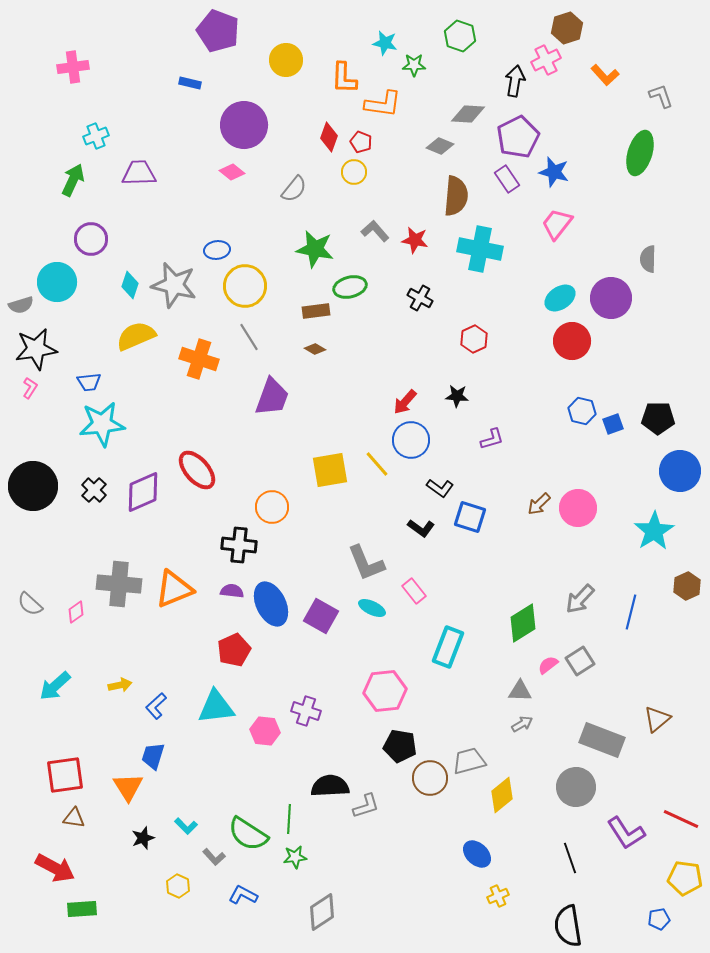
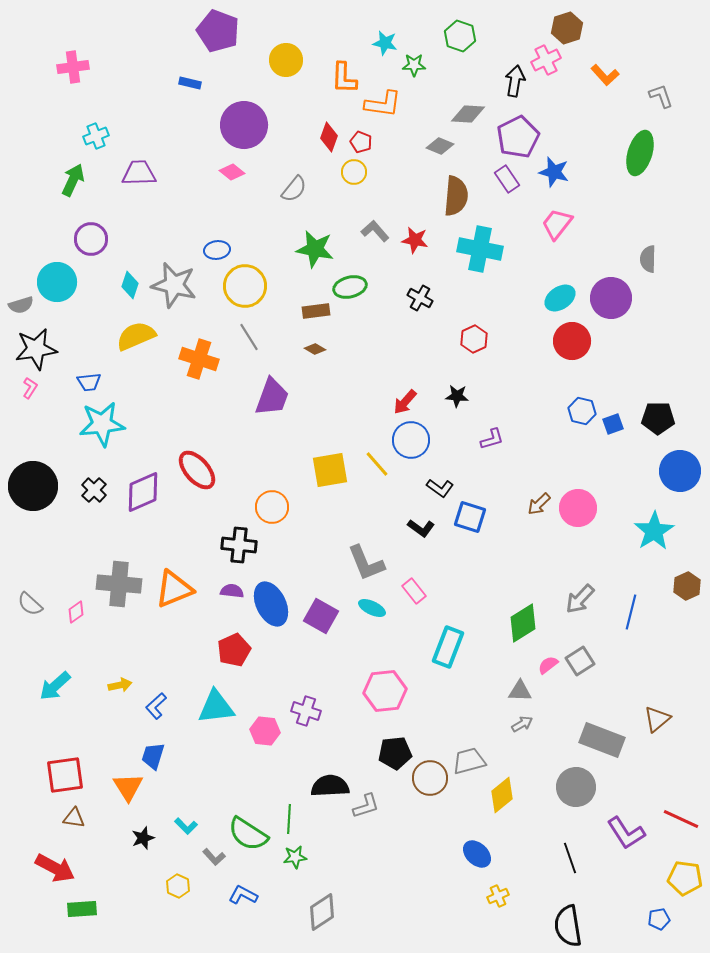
black pentagon at (400, 746): moved 5 px left, 7 px down; rotated 16 degrees counterclockwise
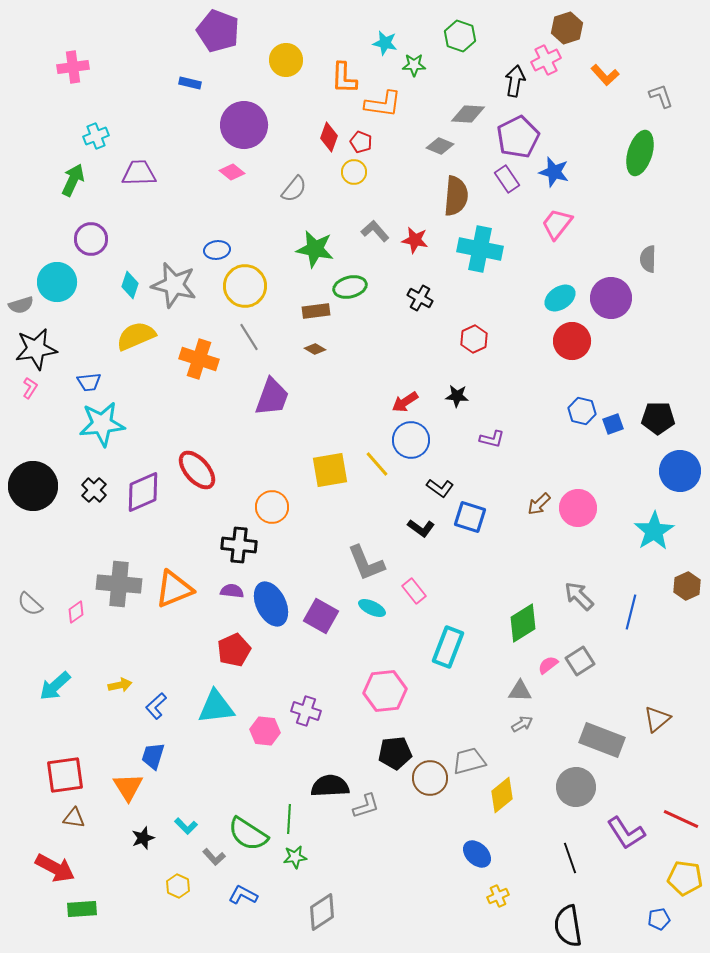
red arrow at (405, 402): rotated 16 degrees clockwise
purple L-shape at (492, 439): rotated 30 degrees clockwise
gray arrow at (580, 599): moved 1 px left, 3 px up; rotated 92 degrees clockwise
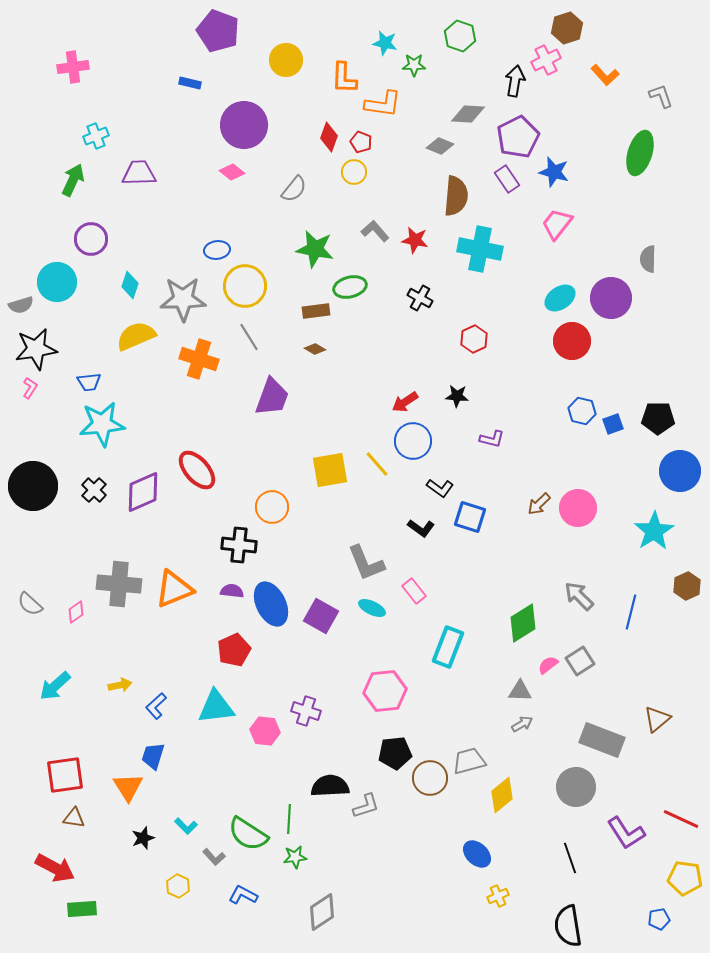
gray star at (174, 285): moved 9 px right, 14 px down; rotated 15 degrees counterclockwise
blue circle at (411, 440): moved 2 px right, 1 px down
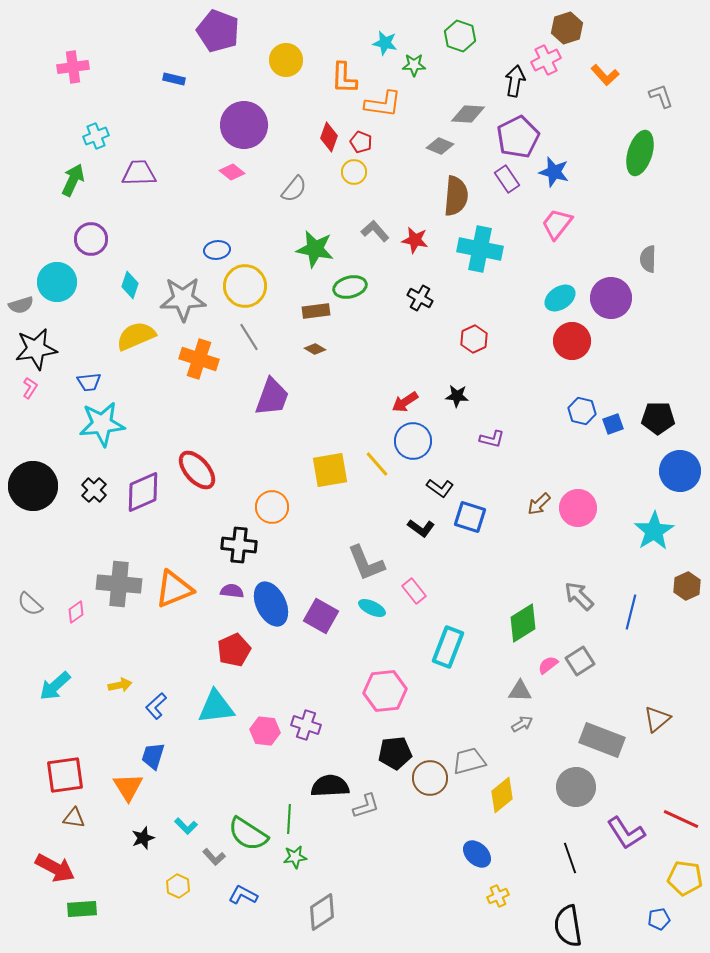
blue rectangle at (190, 83): moved 16 px left, 4 px up
purple cross at (306, 711): moved 14 px down
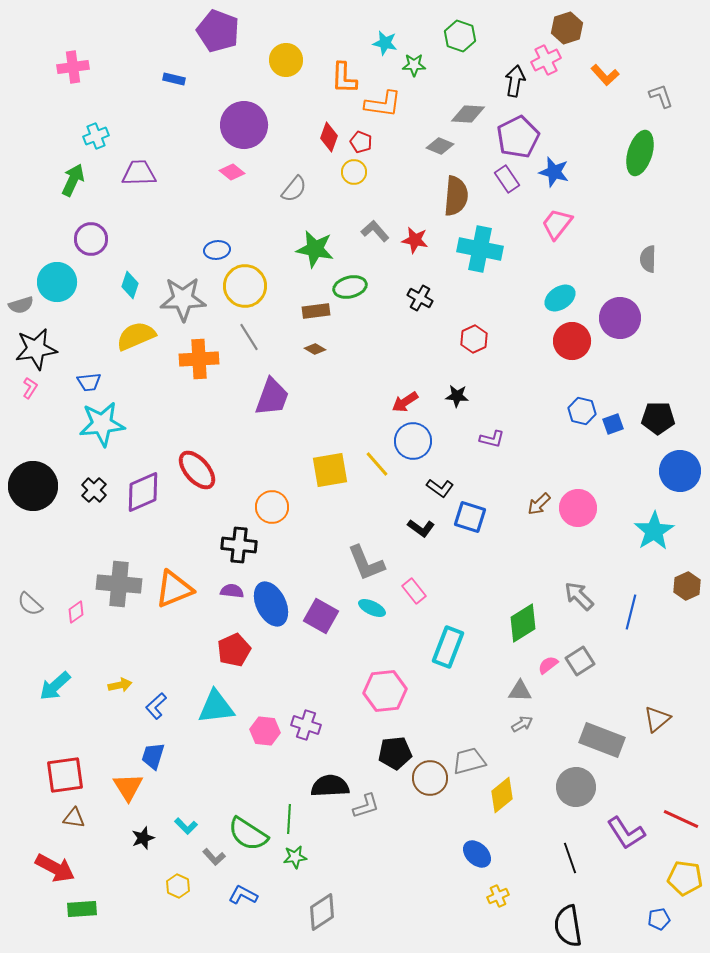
purple circle at (611, 298): moved 9 px right, 20 px down
orange cross at (199, 359): rotated 21 degrees counterclockwise
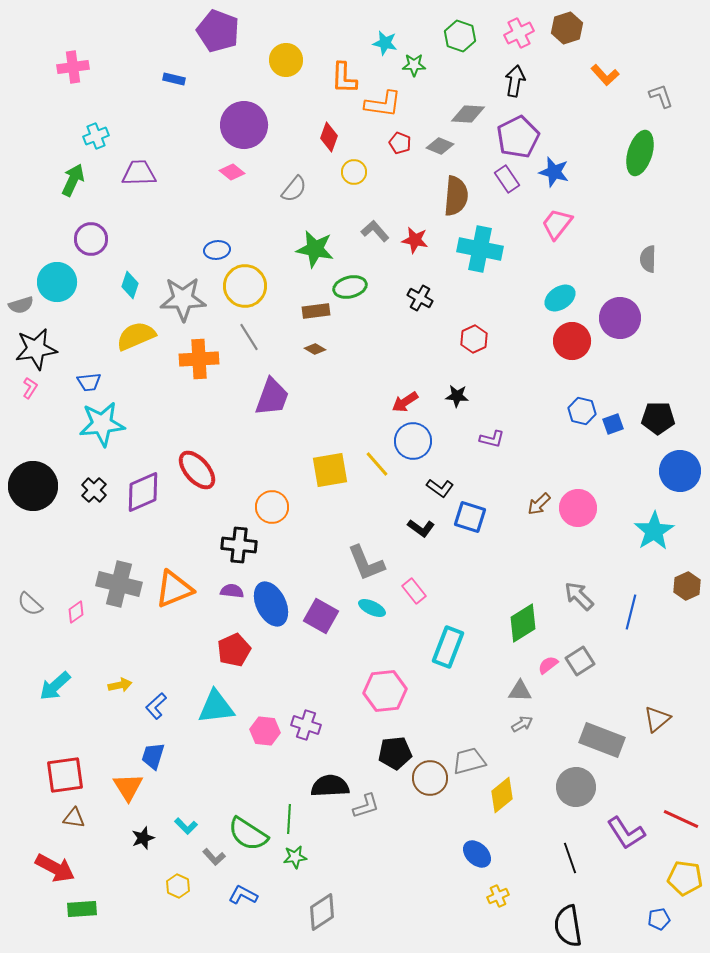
pink cross at (546, 60): moved 27 px left, 27 px up
red pentagon at (361, 142): moved 39 px right, 1 px down
gray cross at (119, 584): rotated 9 degrees clockwise
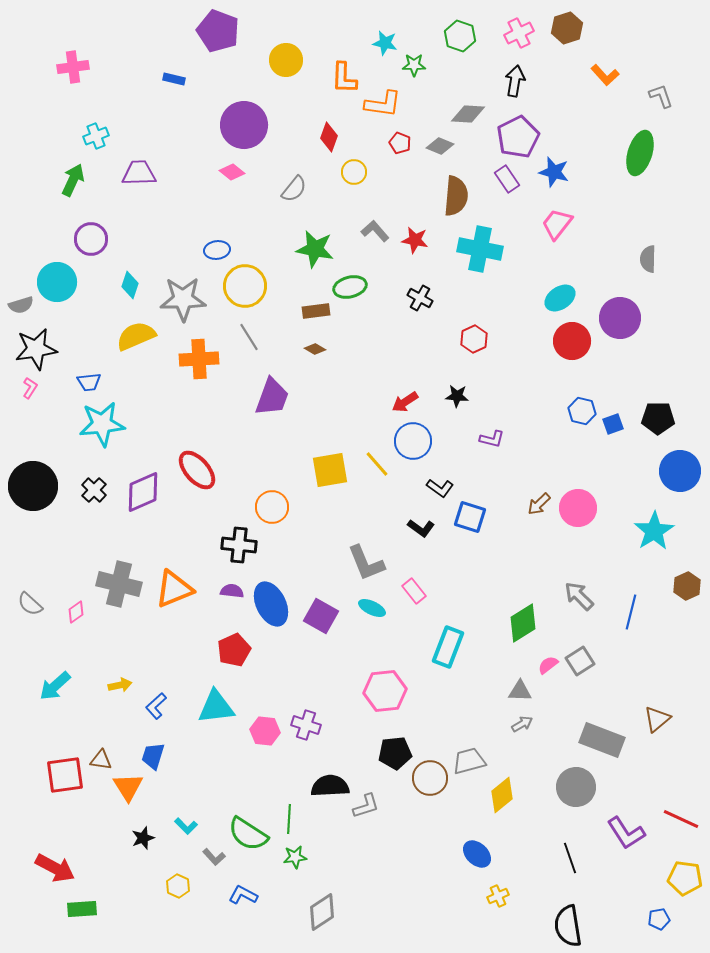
brown triangle at (74, 818): moved 27 px right, 58 px up
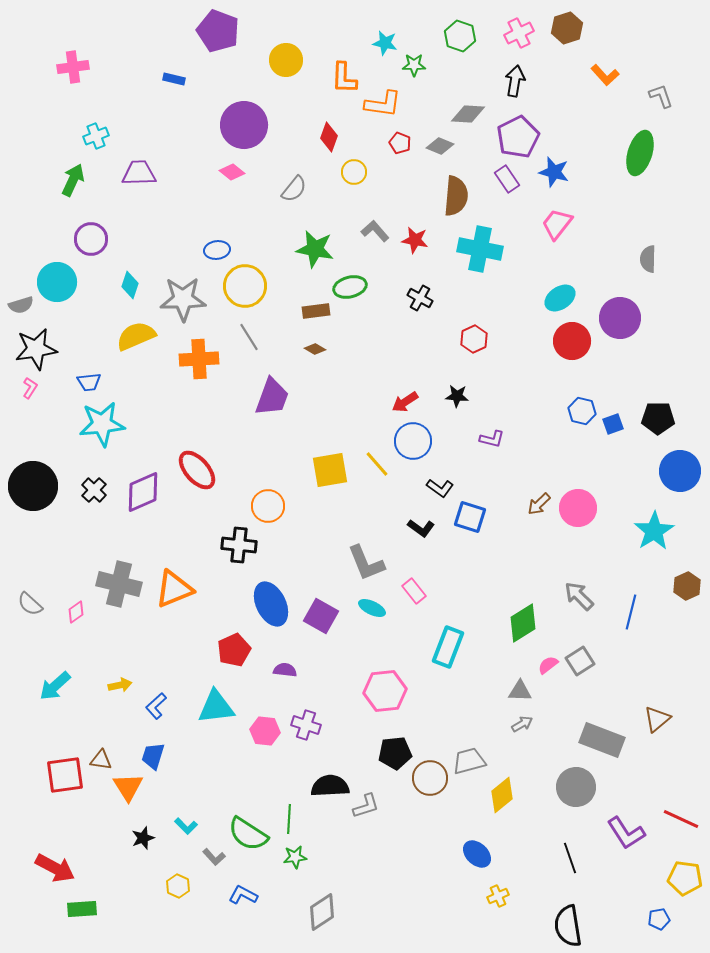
orange circle at (272, 507): moved 4 px left, 1 px up
purple semicircle at (232, 591): moved 53 px right, 79 px down
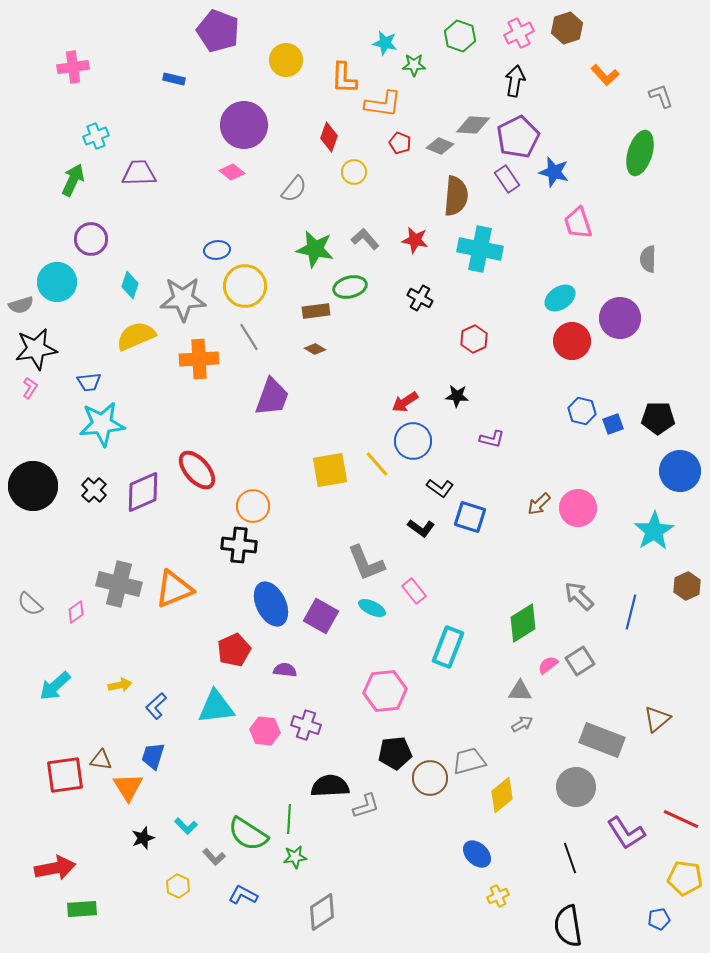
gray diamond at (468, 114): moved 5 px right, 11 px down
pink trapezoid at (557, 224): moved 21 px right, 1 px up; rotated 56 degrees counterclockwise
gray L-shape at (375, 231): moved 10 px left, 8 px down
orange circle at (268, 506): moved 15 px left
red arrow at (55, 868): rotated 39 degrees counterclockwise
